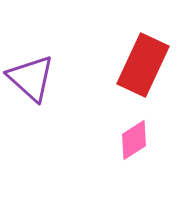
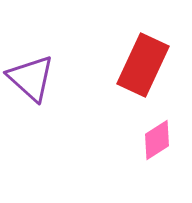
pink diamond: moved 23 px right
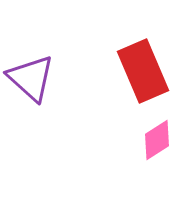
red rectangle: moved 6 px down; rotated 48 degrees counterclockwise
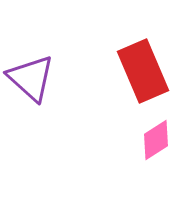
pink diamond: moved 1 px left
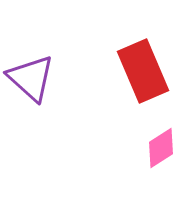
pink diamond: moved 5 px right, 8 px down
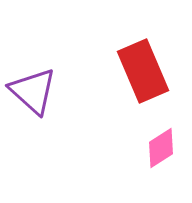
purple triangle: moved 2 px right, 13 px down
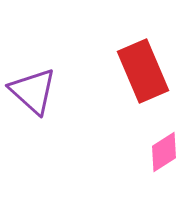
pink diamond: moved 3 px right, 4 px down
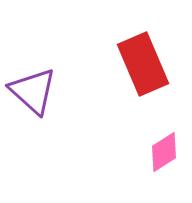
red rectangle: moved 7 px up
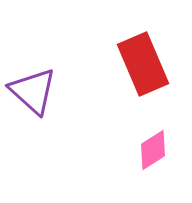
pink diamond: moved 11 px left, 2 px up
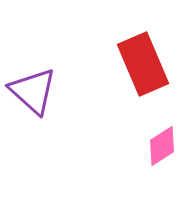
pink diamond: moved 9 px right, 4 px up
